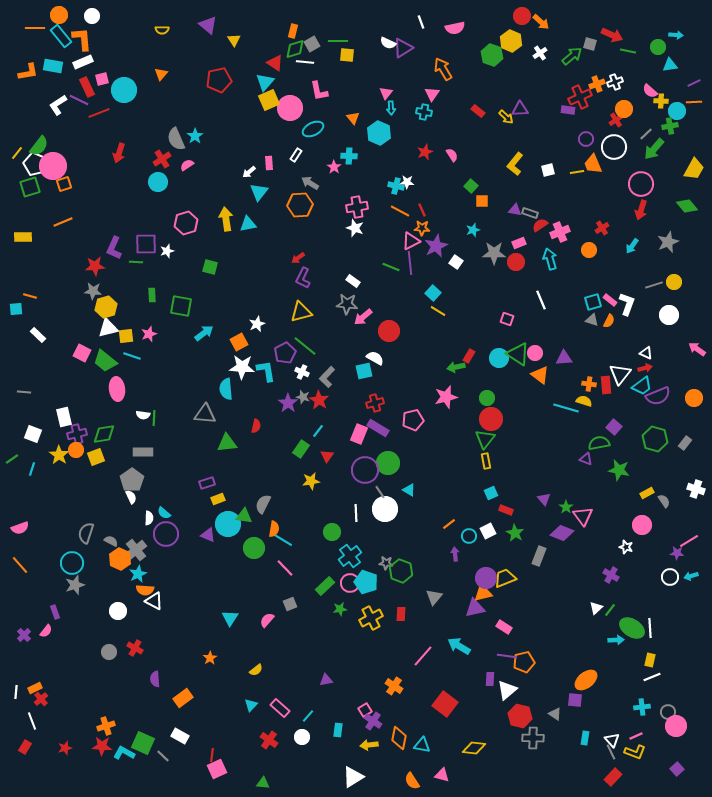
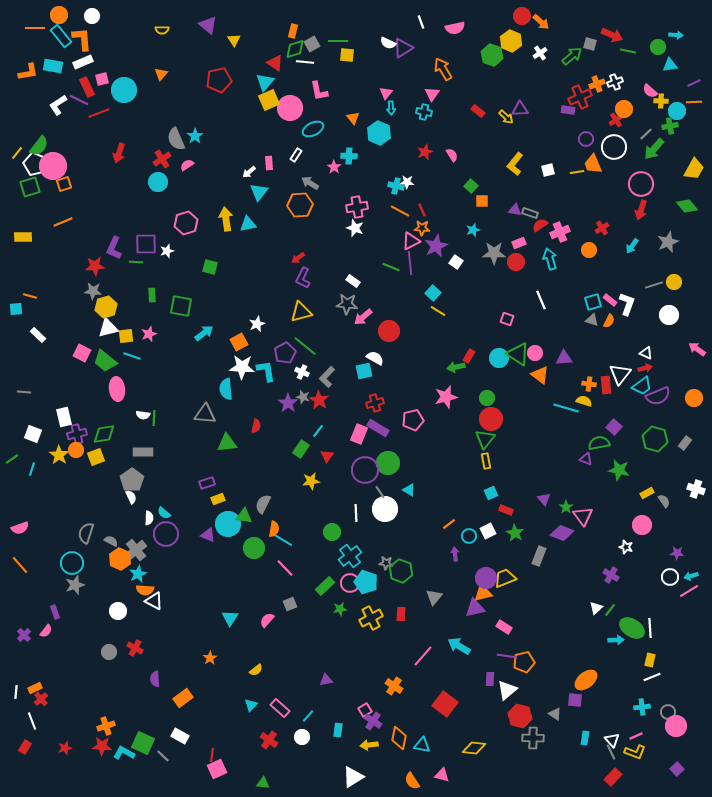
pink line at (689, 541): moved 50 px down
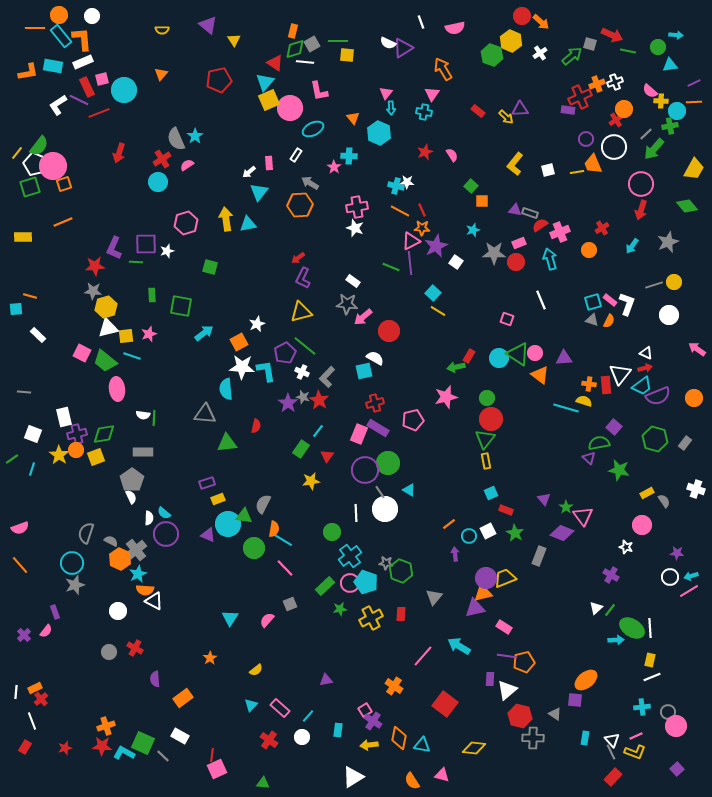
purple triangle at (586, 459): moved 3 px right, 1 px up; rotated 24 degrees clockwise
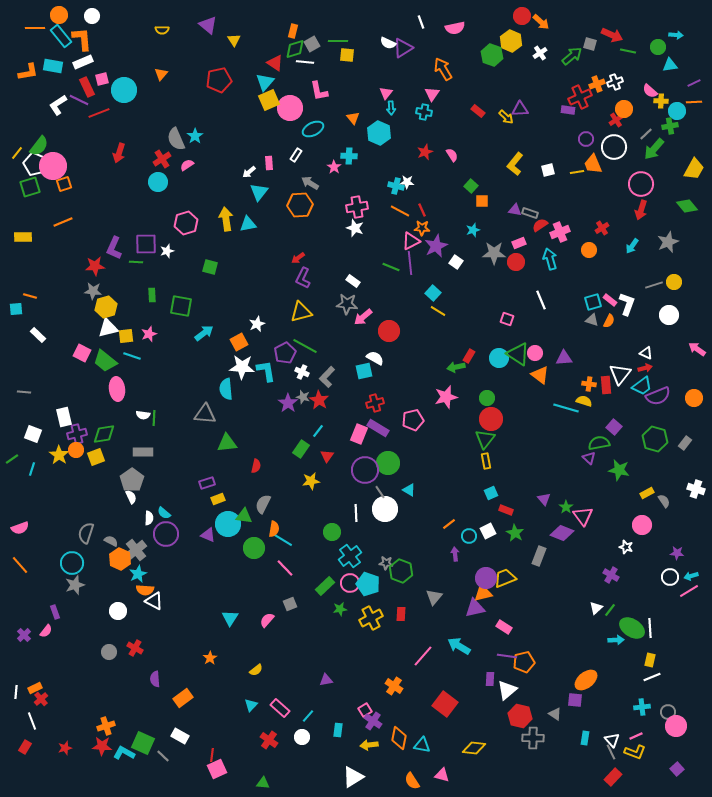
green line at (305, 346): rotated 10 degrees counterclockwise
red semicircle at (256, 426): moved 40 px down
cyan pentagon at (366, 582): moved 2 px right, 2 px down
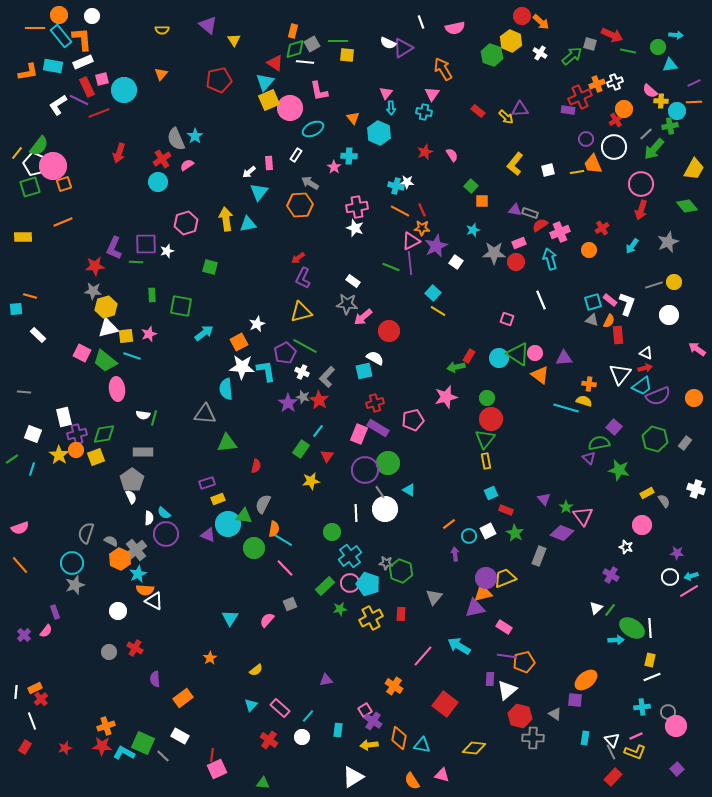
white cross at (540, 53): rotated 24 degrees counterclockwise
red rectangle at (606, 385): moved 12 px right, 50 px up
green line at (154, 418): rotated 14 degrees clockwise
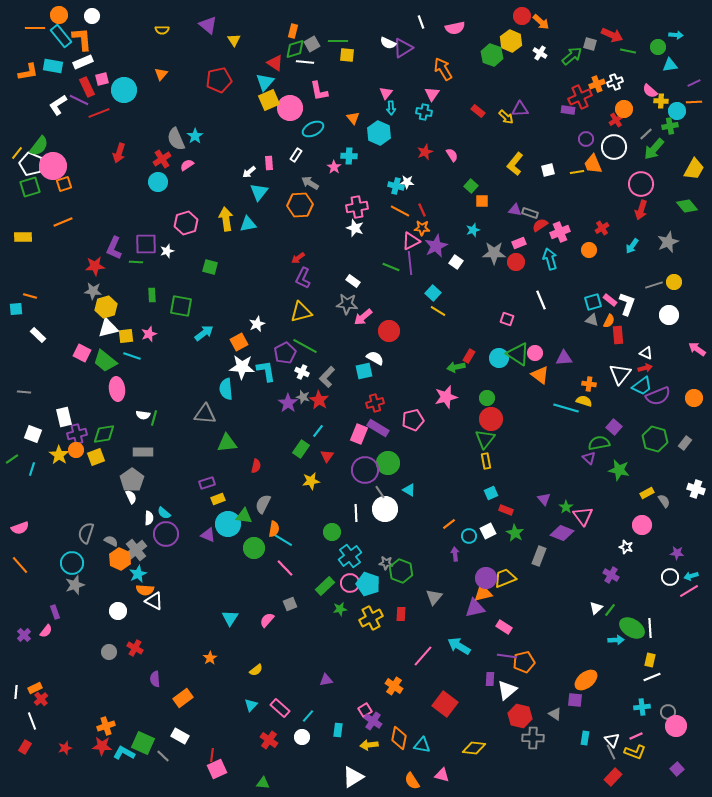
white pentagon at (35, 164): moved 4 px left
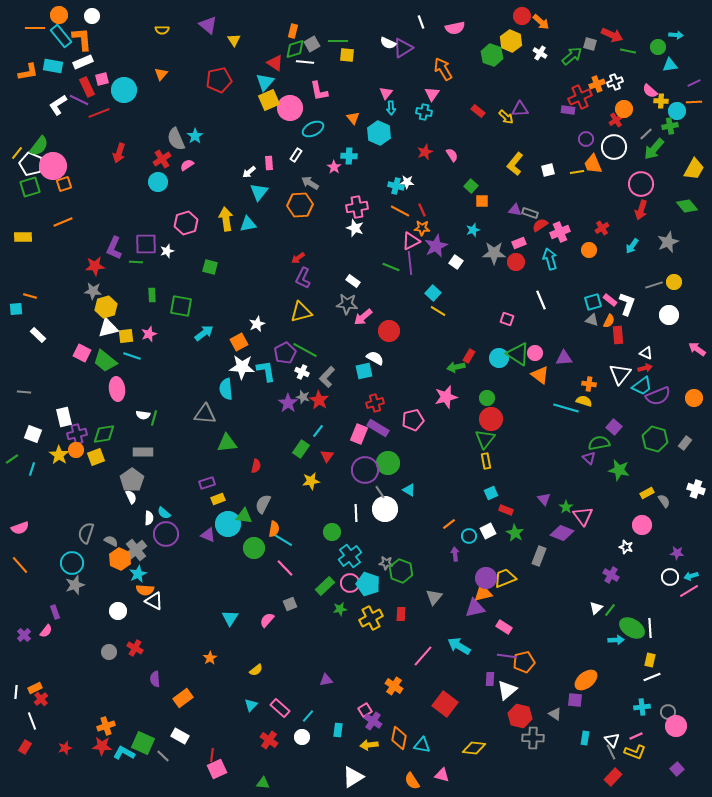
green line at (305, 346): moved 4 px down
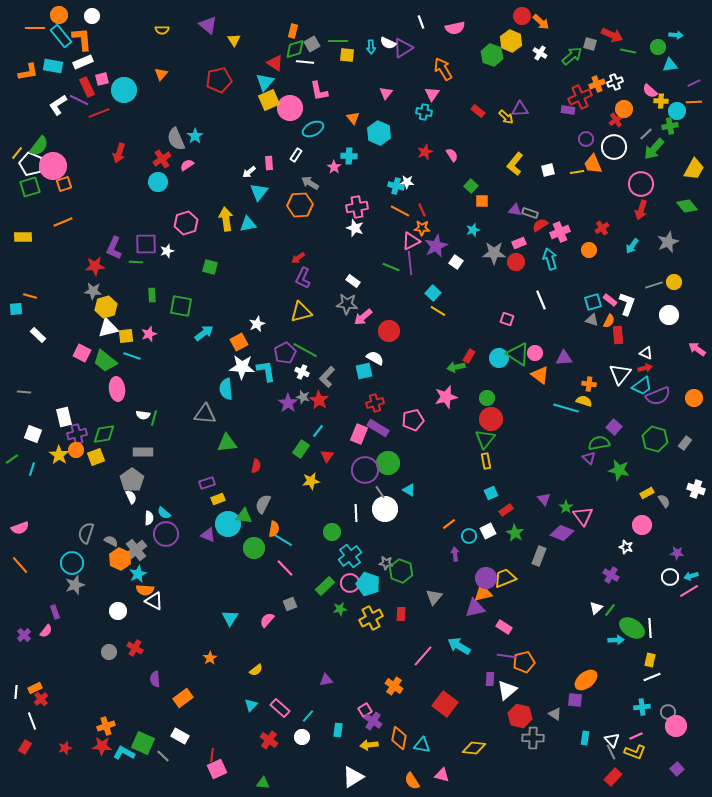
cyan arrow at (391, 108): moved 20 px left, 61 px up
red rectangle at (506, 510): rotated 56 degrees counterclockwise
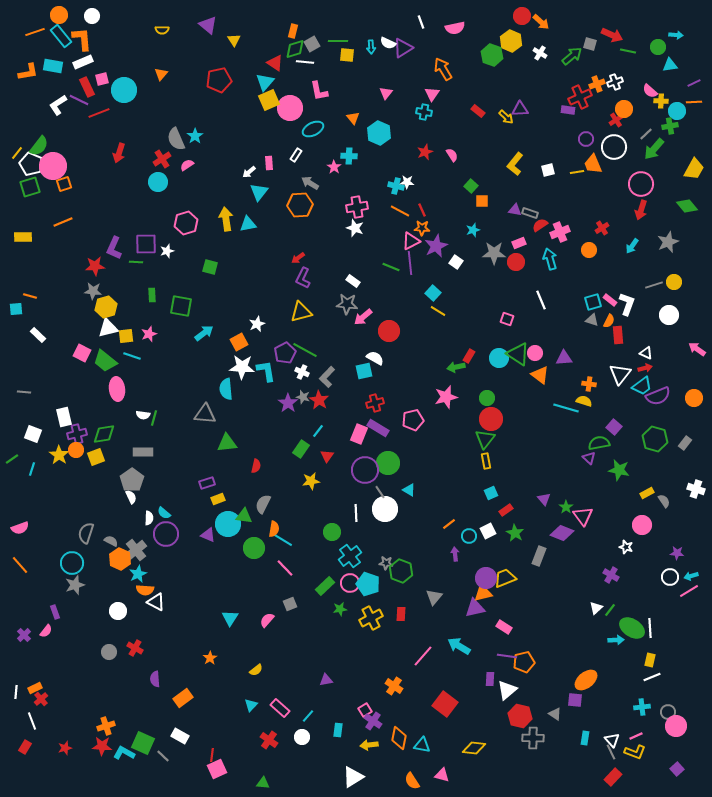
orange line at (35, 28): moved 4 px down; rotated 18 degrees counterclockwise
white triangle at (154, 601): moved 2 px right, 1 px down
